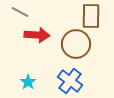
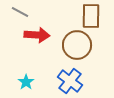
brown circle: moved 1 px right, 1 px down
cyan star: moved 2 px left
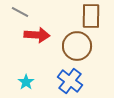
brown circle: moved 1 px down
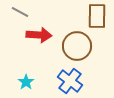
brown rectangle: moved 6 px right
red arrow: moved 2 px right
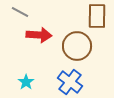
blue cross: moved 1 px down
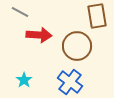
brown rectangle: rotated 10 degrees counterclockwise
cyan star: moved 2 px left, 2 px up
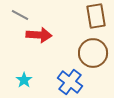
gray line: moved 3 px down
brown rectangle: moved 1 px left
brown circle: moved 16 px right, 7 px down
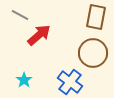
brown rectangle: moved 1 px down; rotated 20 degrees clockwise
red arrow: rotated 45 degrees counterclockwise
